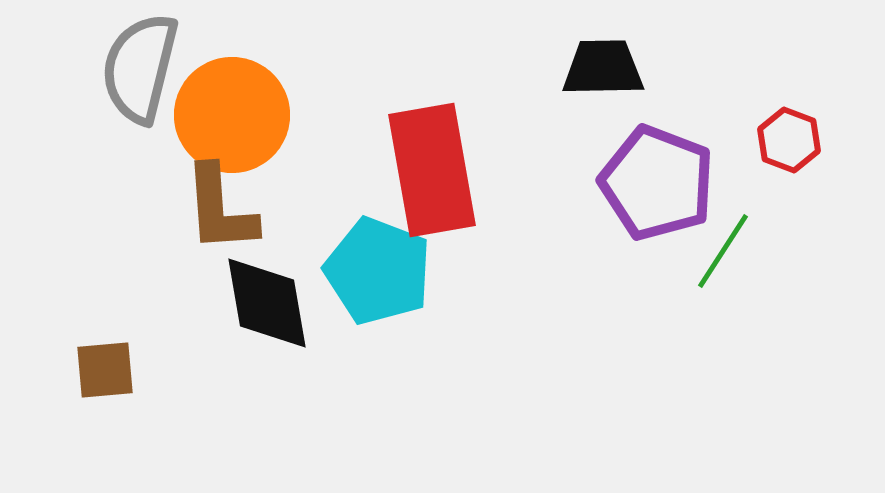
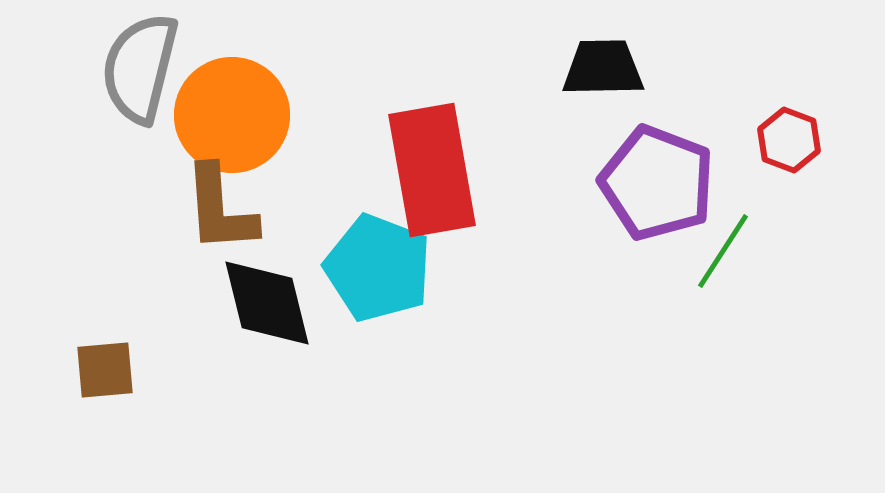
cyan pentagon: moved 3 px up
black diamond: rotated 4 degrees counterclockwise
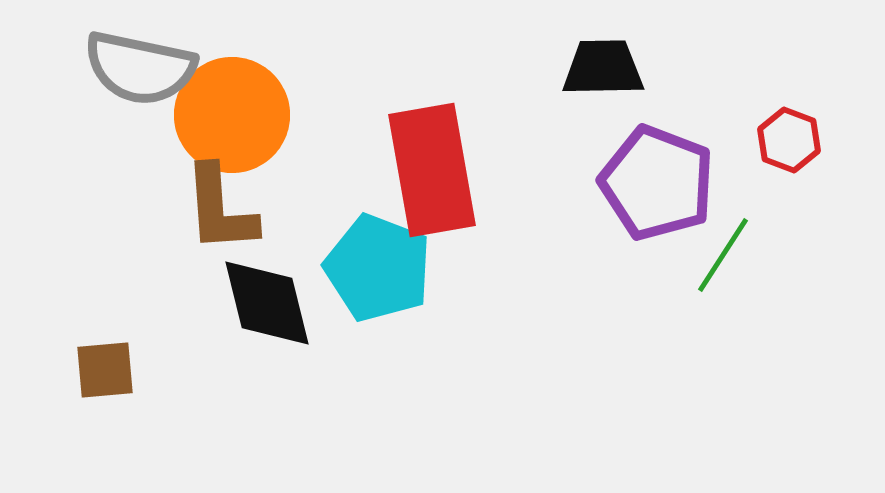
gray semicircle: rotated 92 degrees counterclockwise
green line: moved 4 px down
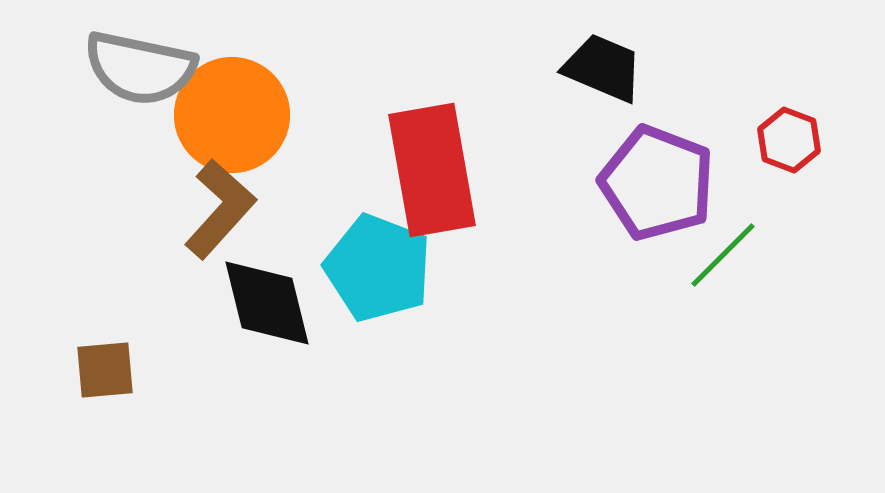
black trapezoid: rotated 24 degrees clockwise
brown L-shape: rotated 134 degrees counterclockwise
green line: rotated 12 degrees clockwise
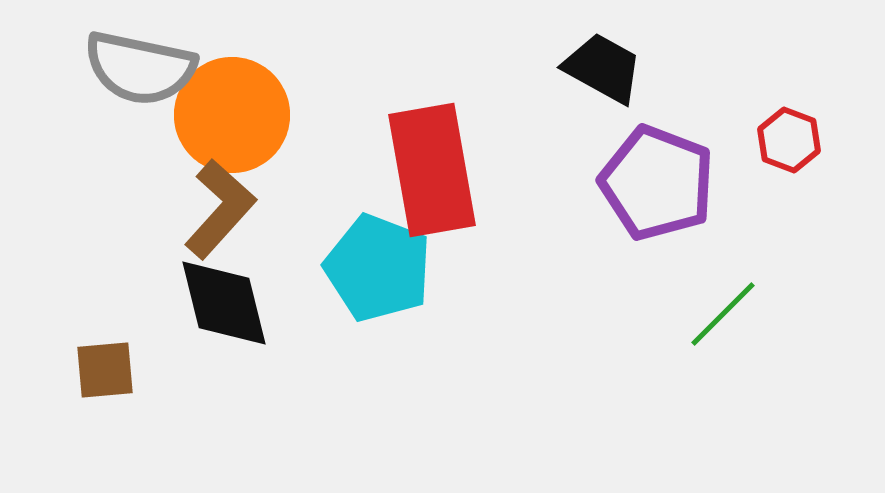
black trapezoid: rotated 6 degrees clockwise
green line: moved 59 px down
black diamond: moved 43 px left
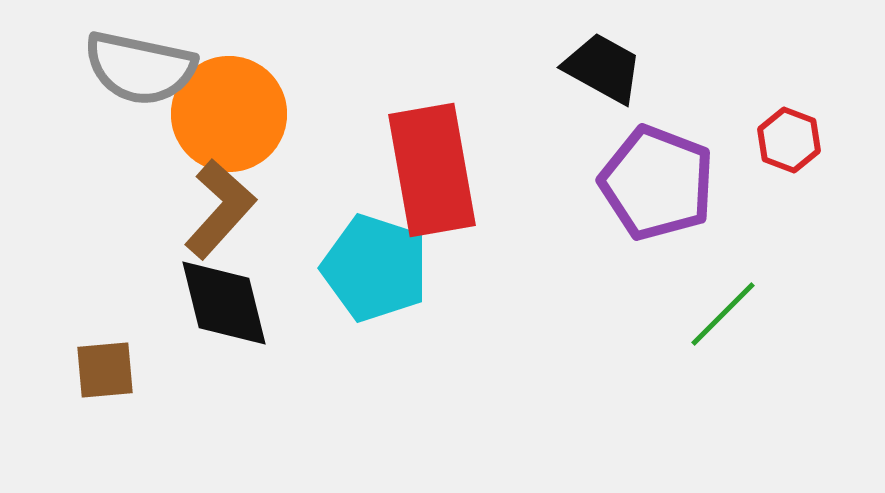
orange circle: moved 3 px left, 1 px up
cyan pentagon: moved 3 px left; rotated 3 degrees counterclockwise
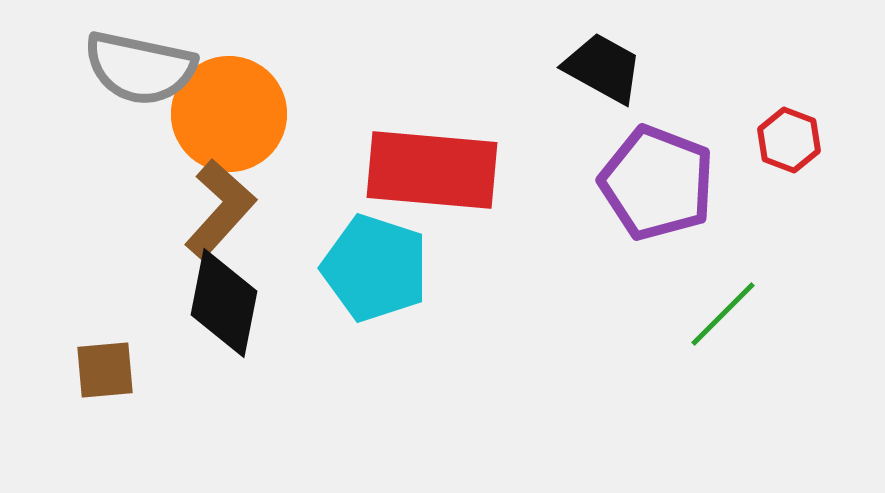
red rectangle: rotated 75 degrees counterclockwise
black diamond: rotated 25 degrees clockwise
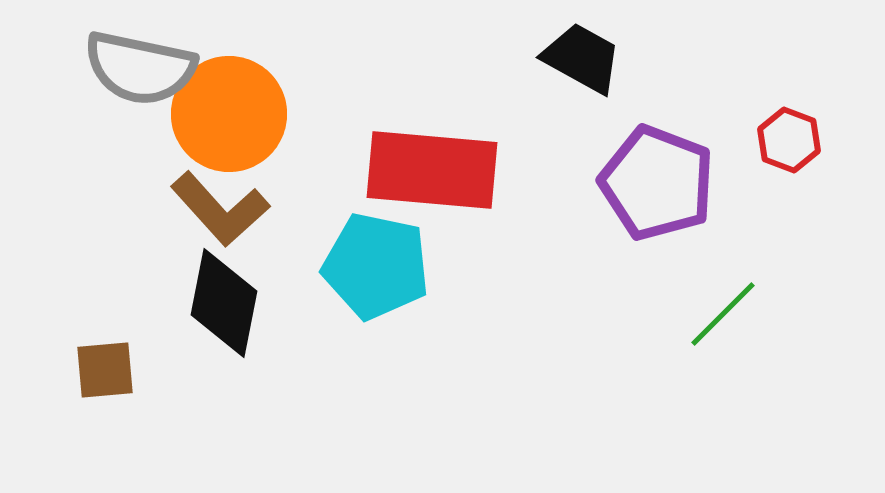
black trapezoid: moved 21 px left, 10 px up
brown L-shape: rotated 96 degrees clockwise
cyan pentagon: moved 1 px right, 2 px up; rotated 6 degrees counterclockwise
